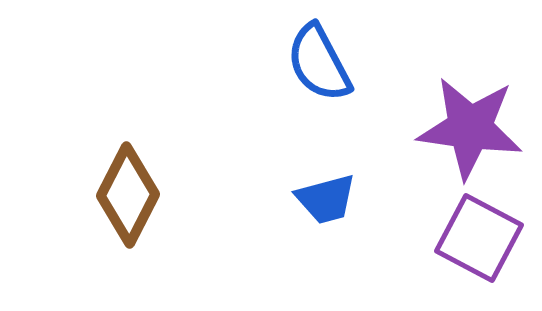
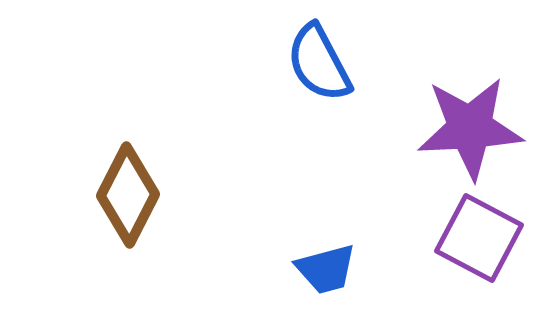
purple star: rotated 11 degrees counterclockwise
blue trapezoid: moved 70 px down
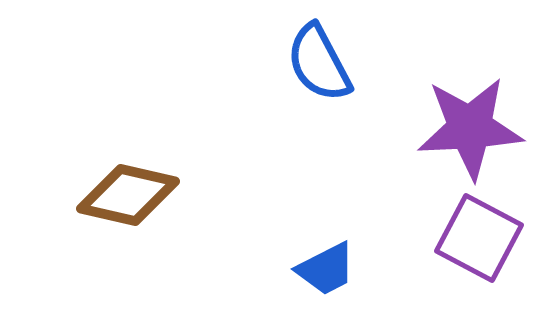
brown diamond: rotated 76 degrees clockwise
blue trapezoid: rotated 12 degrees counterclockwise
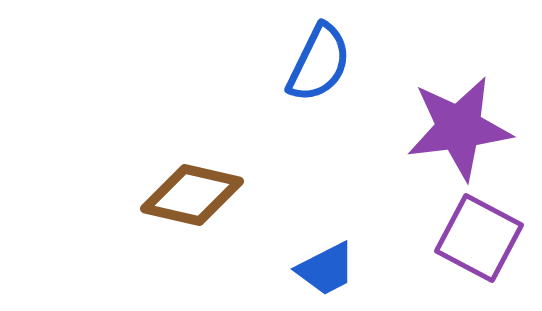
blue semicircle: rotated 126 degrees counterclockwise
purple star: moved 11 px left; rotated 4 degrees counterclockwise
brown diamond: moved 64 px right
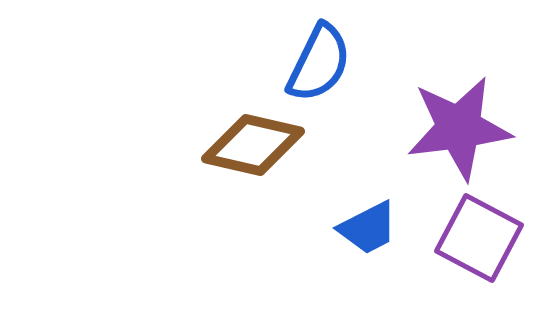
brown diamond: moved 61 px right, 50 px up
blue trapezoid: moved 42 px right, 41 px up
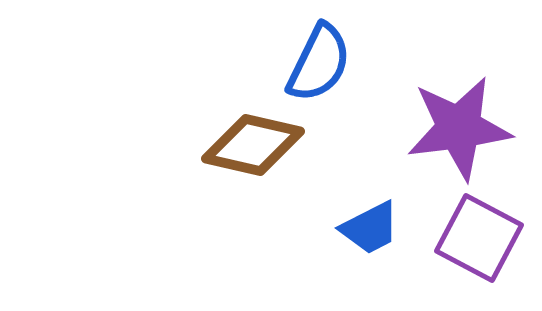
blue trapezoid: moved 2 px right
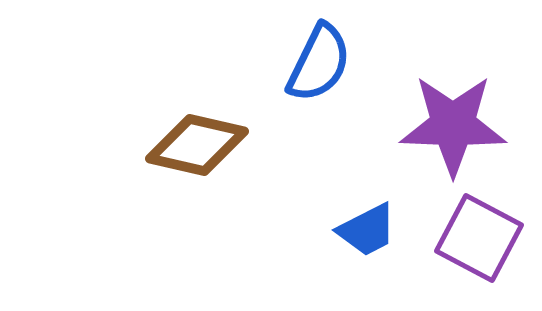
purple star: moved 6 px left, 3 px up; rotated 9 degrees clockwise
brown diamond: moved 56 px left
blue trapezoid: moved 3 px left, 2 px down
